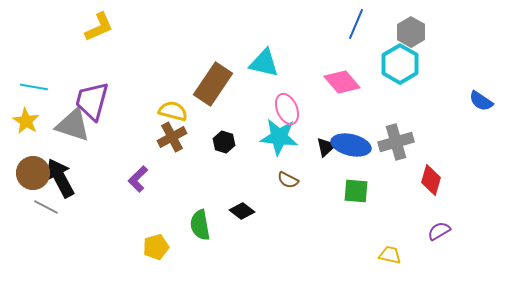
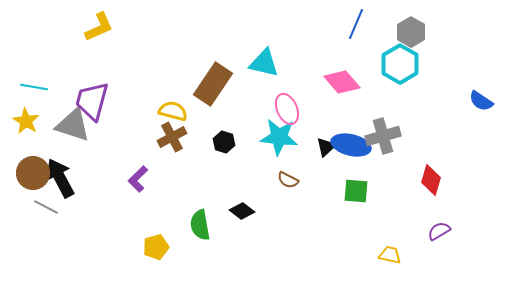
gray cross: moved 13 px left, 6 px up
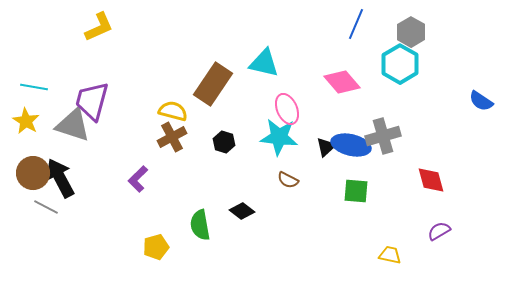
red diamond: rotated 32 degrees counterclockwise
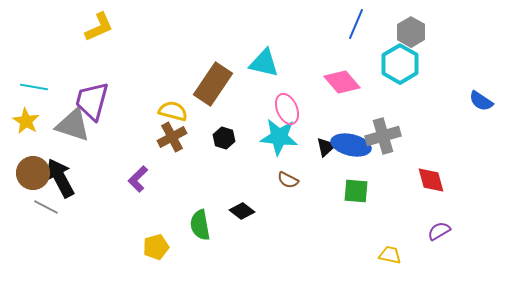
black hexagon: moved 4 px up
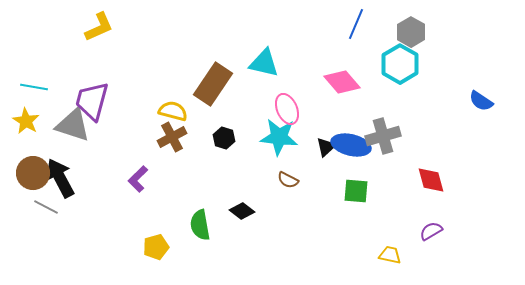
purple semicircle: moved 8 px left
